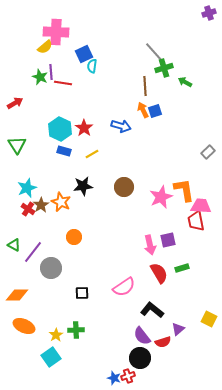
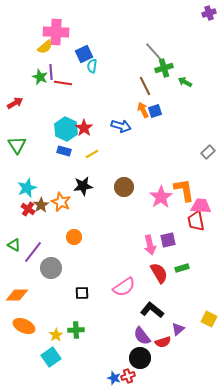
brown line at (145, 86): rotated 24 degrees counterclockwise
cyan hexagon at (60, 129): moved 6 px right
pink star at (161, 197): rotated 10 degrees counterclockwise
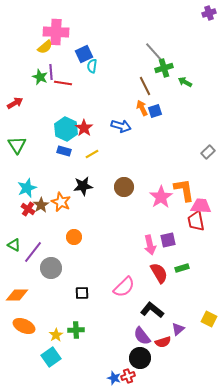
orange arrow at (143, 110): moved 1 px left, 2 px up
pink semicircle at (124, 287): rotated 10 degrees counterclockwise
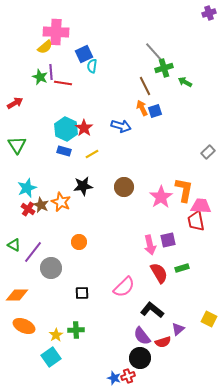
orange L-shape at (184, 190): rotated 20 degrees clockwise
brown star at (41, 205): rotated 14 degrees counterclockwise
orange circle at (74, 237): moved 5 px right, 5 px down
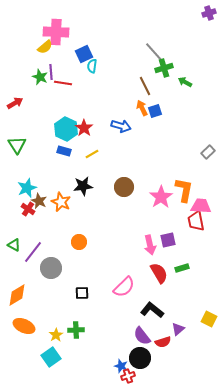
brown star at (41, 205): moved 2 px left, 4 px up
orange diamond at (17, 295): rotated 30 degrees counterclockwise
blue star at (114, 378): moved 7 px right, 12 px up
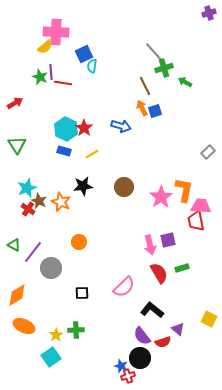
purple triangle at (178, 329): rotated 40 degrees counterclockwise
